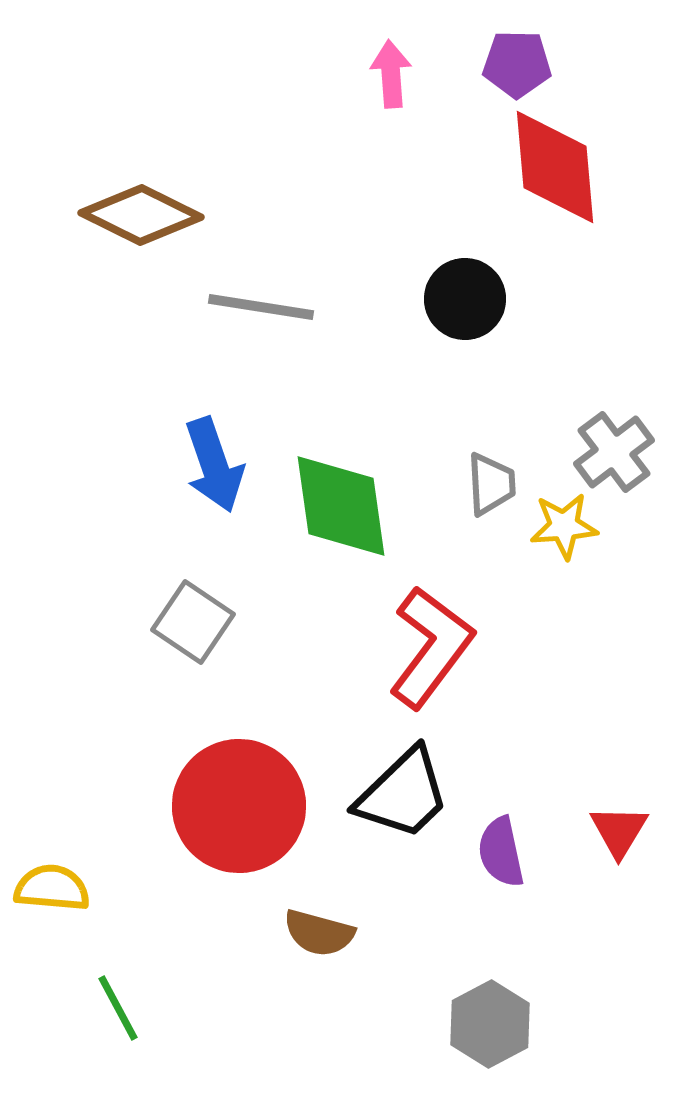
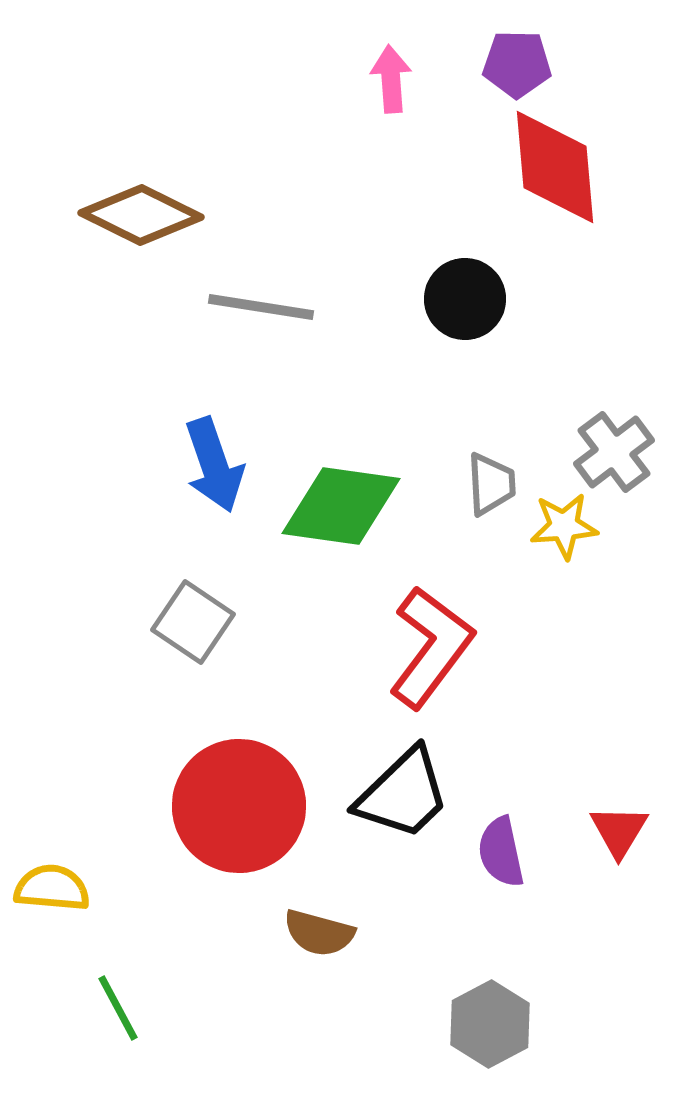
pink arrow: moved 5 px down
green diamond: rotated 74 degrees counterclockwise
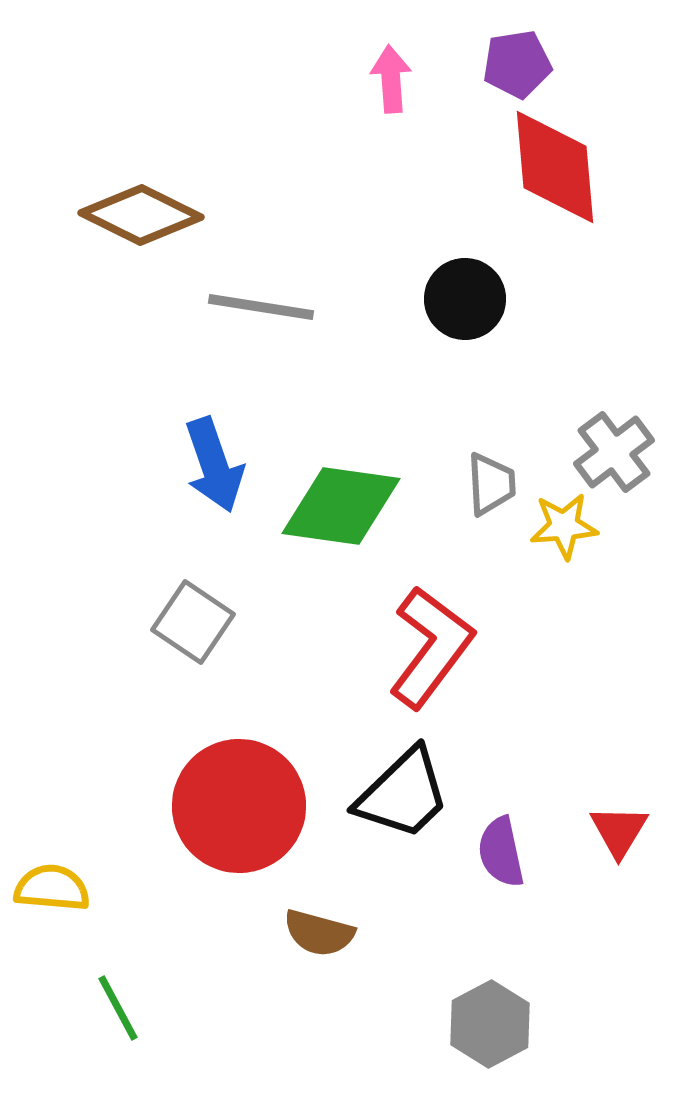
purple pentagon: rotated 10 degrees counterclockwise
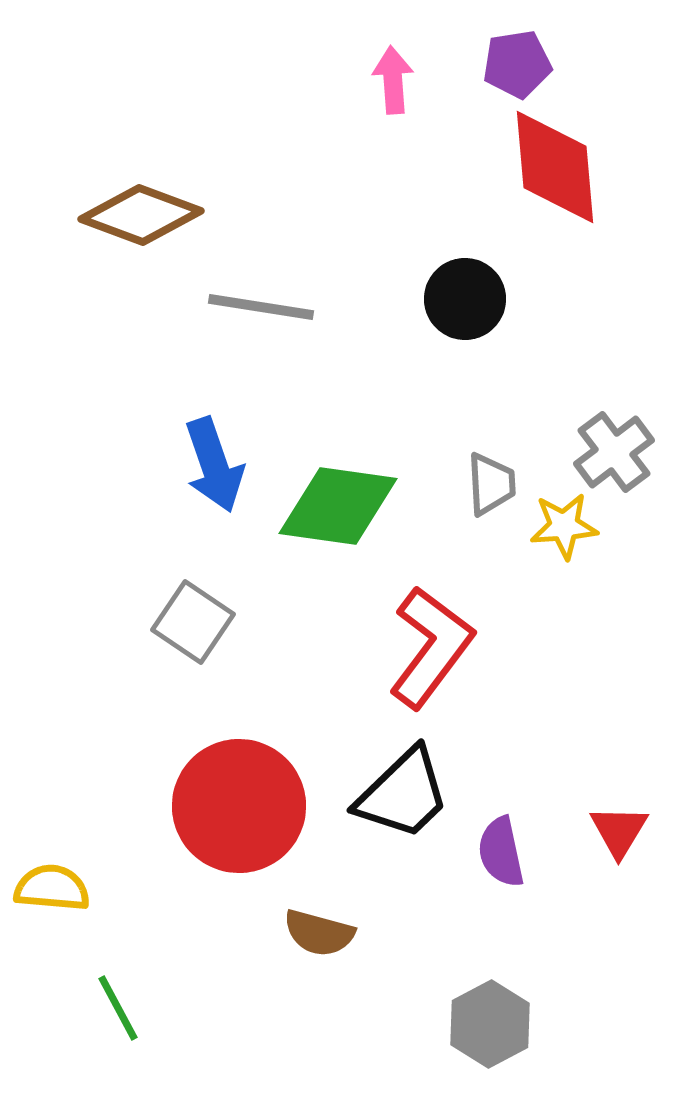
pink arrow: moved 2 px right, 1 px down
brown diamond: rotated 6 degrees counterclockwise
green diamond: moved 3 px left
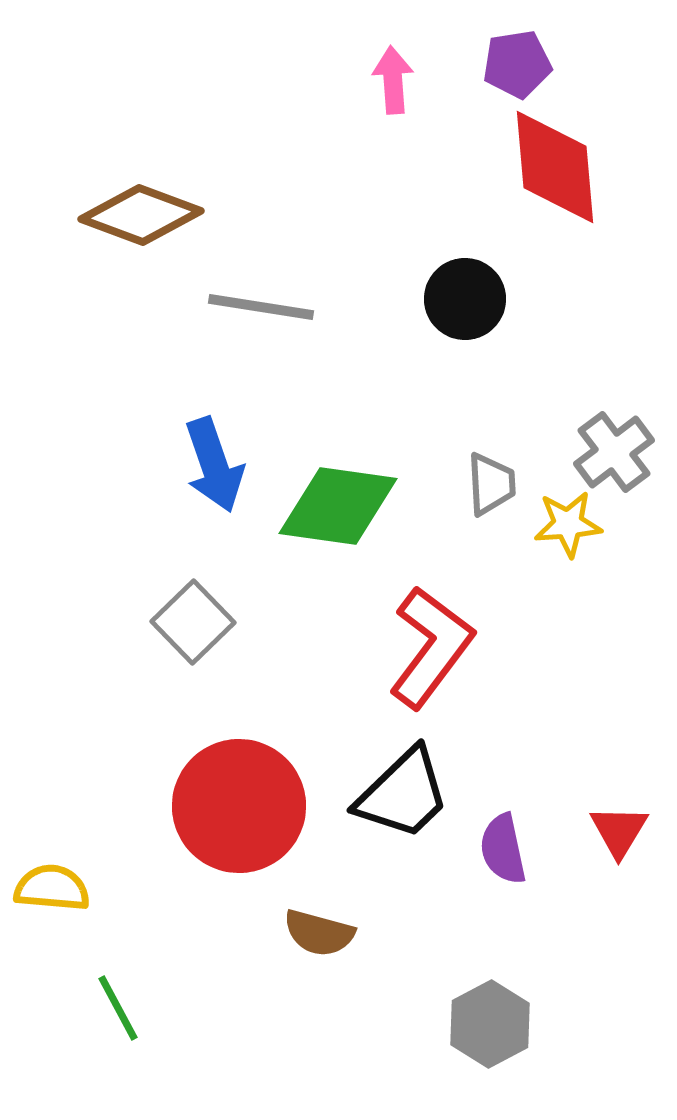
yellow star: moved 4 px right, 2 px up
gray square: rotated 12 degrees clockwise
purple semicircle: moved 2 px right, 3 px up
